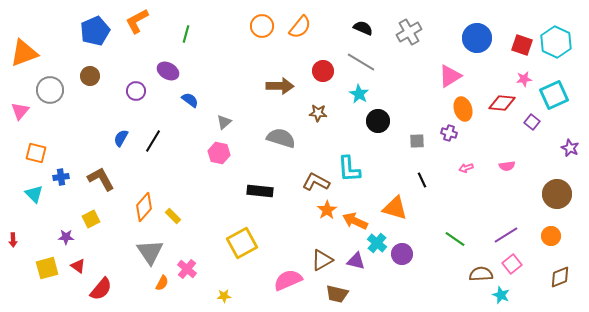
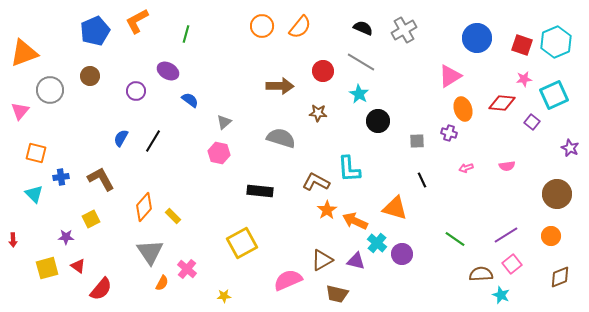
gray cross at (409, 32): moved 5 px left, 2 px up
cyan hexagon at (556, 42): rotated 12 degrees clockwise
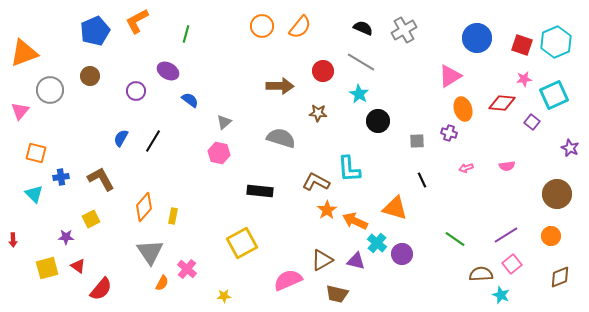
yellow rectangle at (173, 216): rotated 56 degrees clockwise
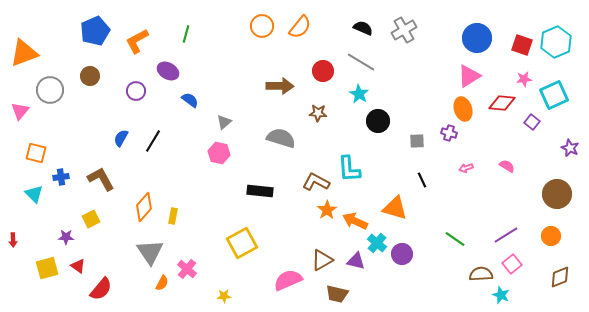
orange L-shape at (137, 21): moved 20 px down
pink triangle at (450, 76): moved 19 px right
pink semicircle at (507, 166): rotated 140 degrees counterclockwise
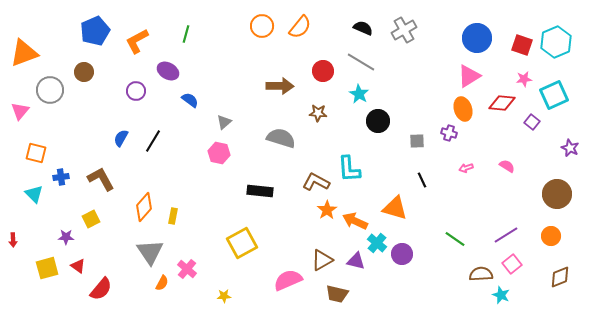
brown circle at (90, 76): moved 6 px left, 4 px up
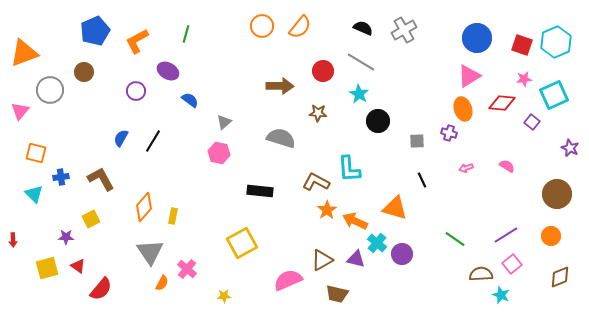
purple triangle at (356, 261): moved 2 px up
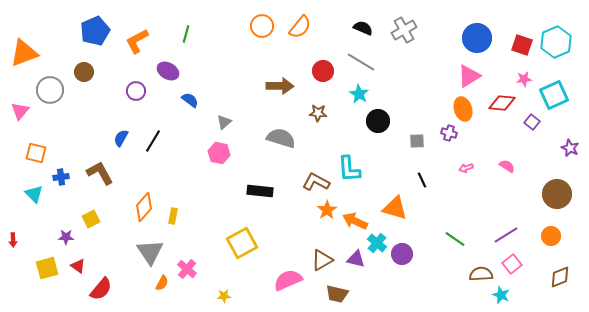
brown L-shape at (101, 179): moved 1 px left, 6 px up
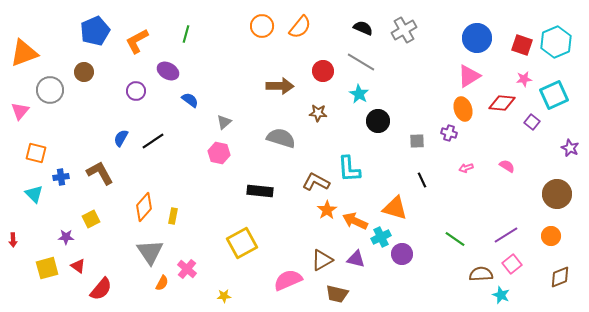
black line at (153, 141): rotated 25 degrees clockwise
cyan cross at (377, 243): moved 4 px right, 6 px up; rotated 24 degrees clockwise
